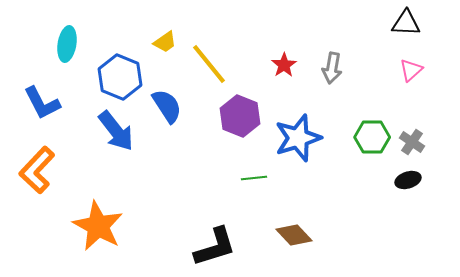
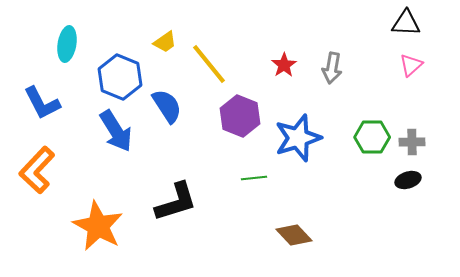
pink triangle: moved 5 px up
blue arrow: rotated 6 degrees clockwise
gray cross: rotated 35 degrees counterclockwise
black L-shape: moved 39 px left, 45 px up
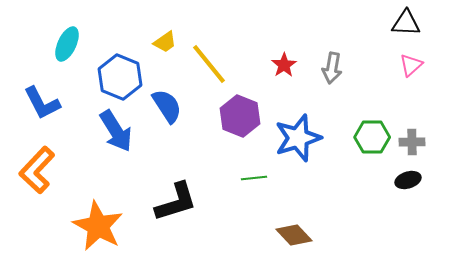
cyan ellipse: rotated 16 degrees clockwise
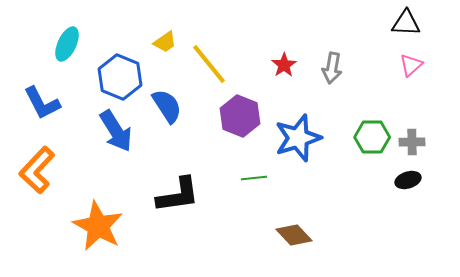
black L-shape: moved 2 px right, 7 px up; rotated 9 degrees clockwise
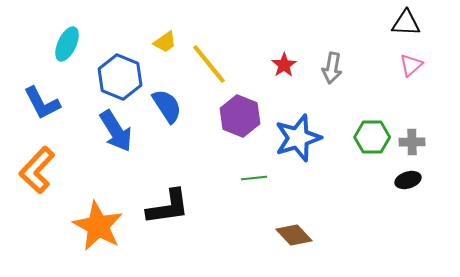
black L-shape: moved 10 px left, 12 px down
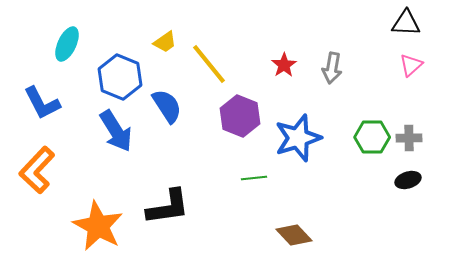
gray cross: moved 3 px left, 4 px up
